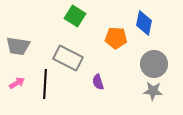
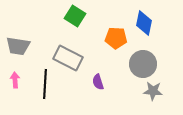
gray circle: moved 11 px left
pink arrow: moved 2 px left, 3 px up; rotated 63 degrees counterclockwise
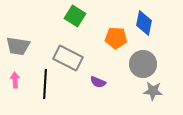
purple semicircle: rotated 49 degrees counterclockwise
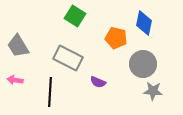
orange pentagon: rotated 10 degrees clockwise
gray trapezoid: rotated 50 degrees clockwise
pink arrow: rotated 77 degrees counterclockwise
black line: moved 5 px right, 8 px down
